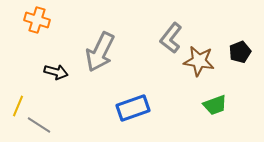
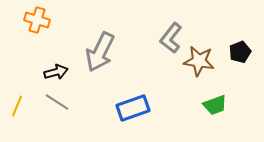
black arrow: rotated 30 degrees counterclockwise
yellow line: moved 1 px left
gray line: moved 18 px right, 23 px up
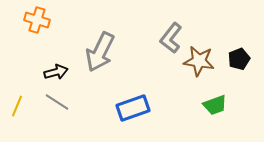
black pentagon: moved 1 px left, 7 px down
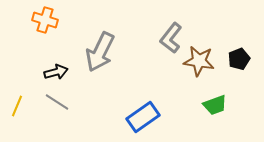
orange cross: moved 8 px right
blue rectangle: moved 10 px right, 9 px down; rotated 16 degrees counterclockwise
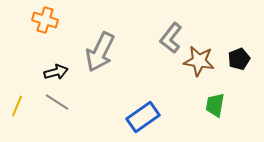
green trapezoid: rotated 120 degrees clockwise
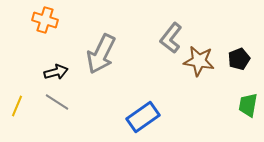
gray arrow: moved 1 px right, 2 px down
green trapezoid: moved 33 px right
